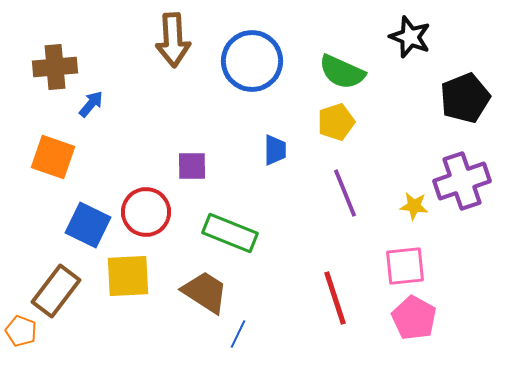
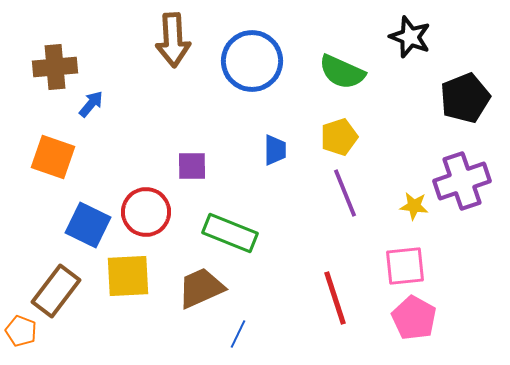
yellow pentagon: moved 3 px right, 15 px down
brown trapezoid: moved 4 px left, 4 px up; rotated 57 degrees counterclockwise
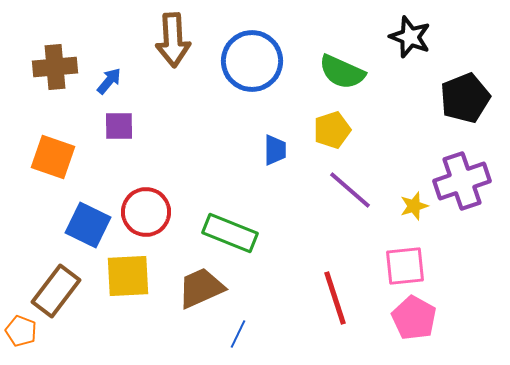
blue arrow: moved 18 px right, 23 px up
yellow pentagon: moved 7 px left, 7 px up
purple square: moved 73 px left, 40 px up
purple line: moved 5 px right, 3 px up; rotated 27 degrees counterclockwise
yellow star: rotated 24 degrees counterclockwise
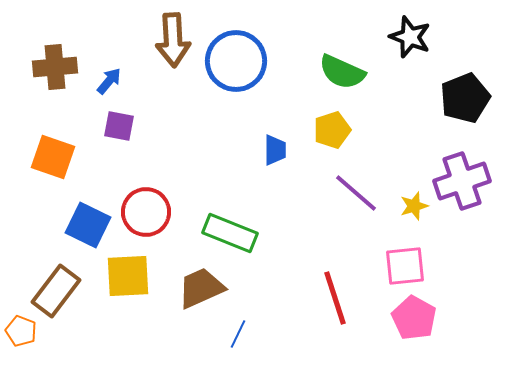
blue circle: moved 16 px left
purple square: rotated 12 degrees clockwise
purple line: moved 6 px right, 3 px down
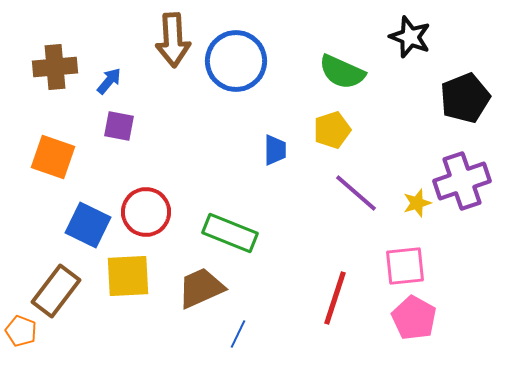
yellow star: moved 3 px right, 3 px up
red line: rotated 36 degrees clockwise
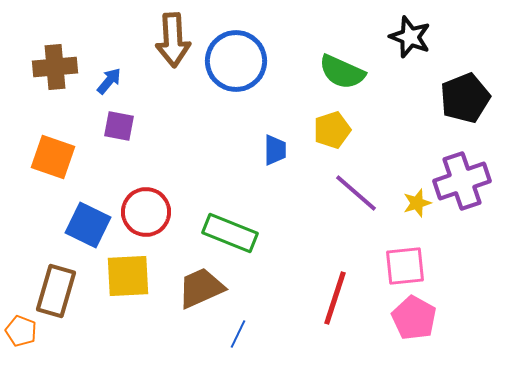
brown rectangle: rotated 21 degrees counterclockwise
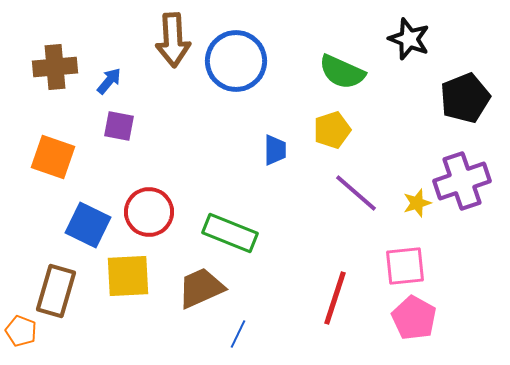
black star: moved 1 px left, 2 px down
red circle: moved 3 px right
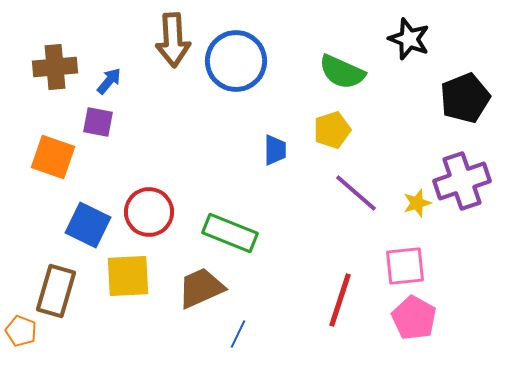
purple square: moved 21 px left, 4 px up
red line: moved 5 px right, 2 px down
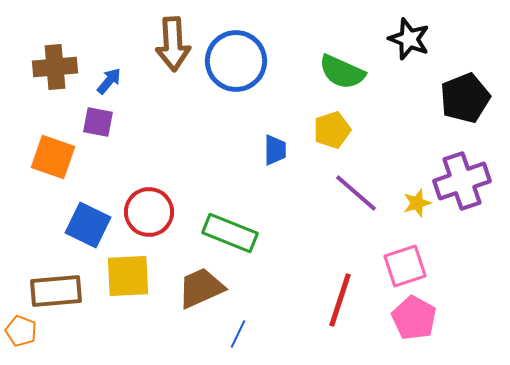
brown arrow: moved 4 px down
pink square: rotated 12 degrees counterclockwise
brown rectangle: rotated 69 degrees clockwise
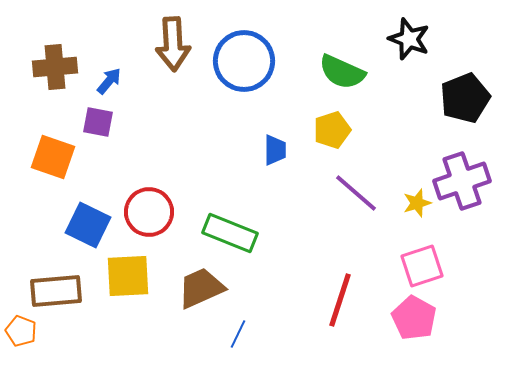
blue circle: moved 8 px right
pink square: moved 17 px right
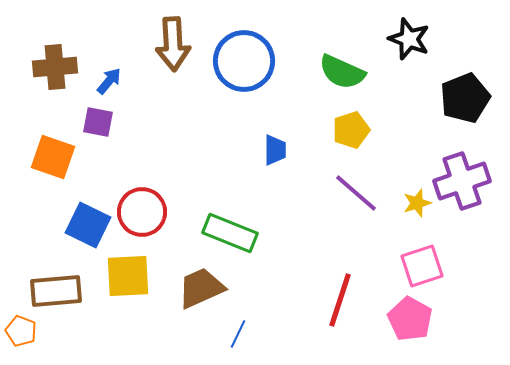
yellow pentagon: moved 19 px right
red circle: moved 7 px left
pink pentagon: moved 4 px left, 1 px down
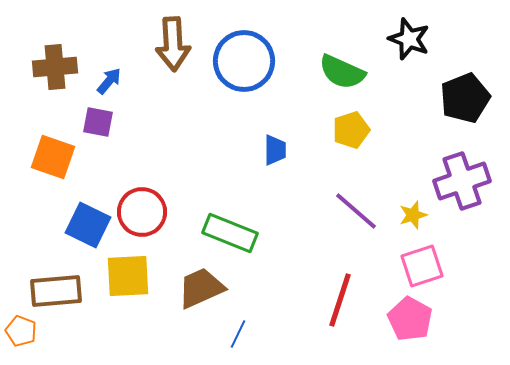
purple line: moved 18 px down
yellow star: moved 4 px left, 12 px down
